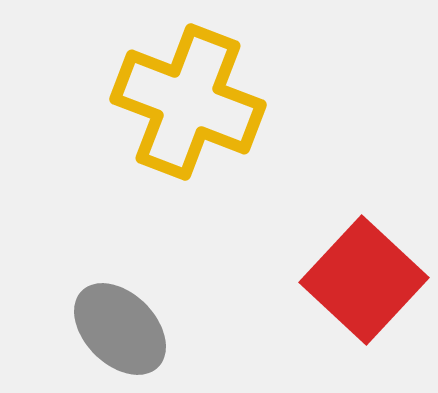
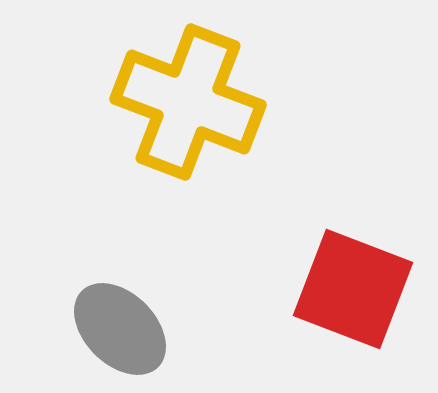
red square: moved 11 px left, 9 px down; rotated 22 degrees counterclockwise
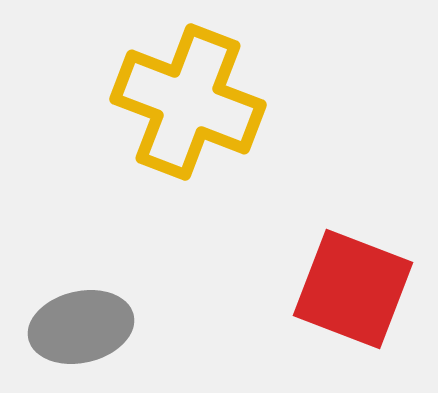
gray ellipse: moved 39 px left, 2 px up; rotated 58 degrees counterclockwise
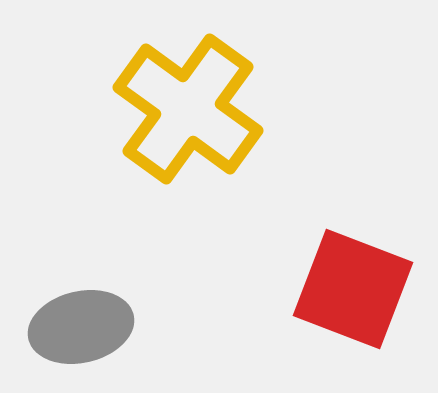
yellow cross: moved 7 px down; rotated 15 degrees clockwise
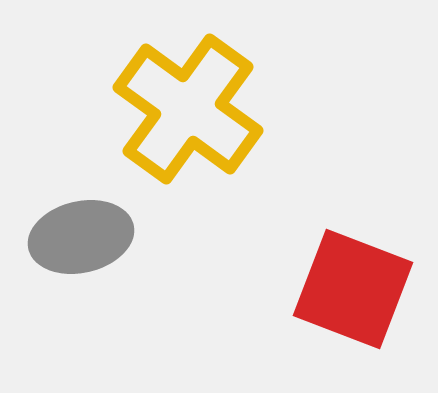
gray ellipse: moved 90 px up
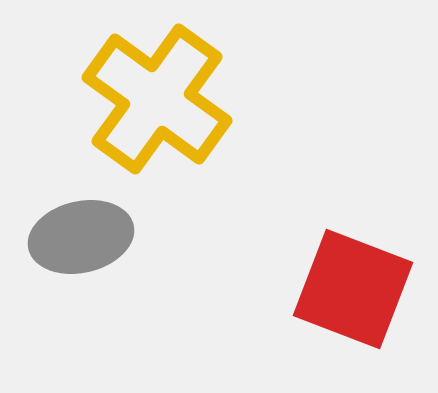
yellow cross: moved 31 px left, 10 px up
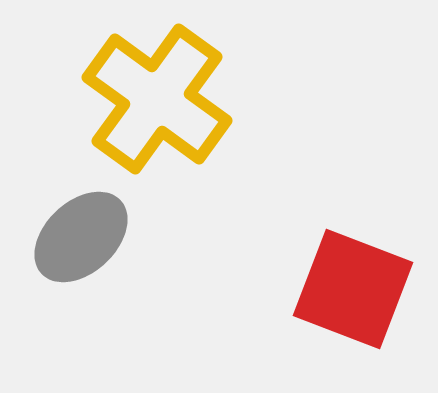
gray ellipse: rotated 30 degrees counterclockwise
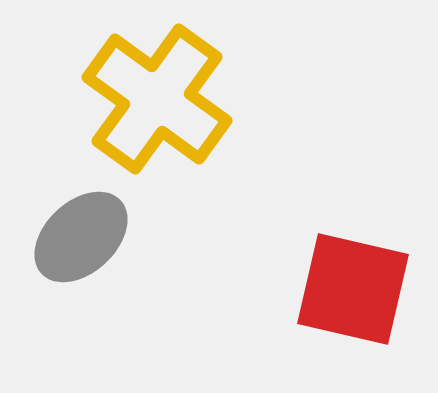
red square: rotated 8 degrees counterclockwise
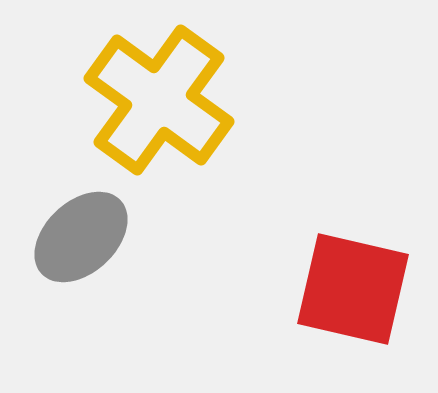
yellow cross: moved 2 px right, 1 px down
